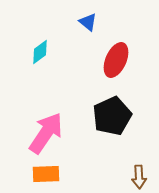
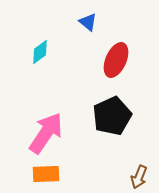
brown arrow: rotated 25 degrees clockwise
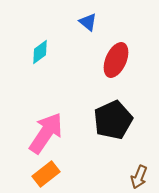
black pentagon: moved 1 px right, 4 px down
orange rectangle: rotated 36 degrees counterclockwise
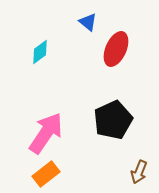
red ellipse: moved 11 px up
brown arrow: moved 5 px up
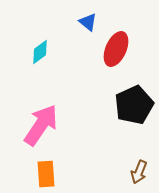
black pentagon: moved 21 px right, 15 px up
pink arrow: moved 5 px left, 8 px up
orange rectangle: rotated 56 degrees counterclockwise
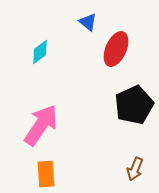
brown arrow: moved 4 px left, 3 px up
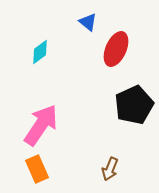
brown arrow: moved 25 px left
orange rectangle: moved 9 px left, 5 px up; rotated 20 degrees counterclockwise
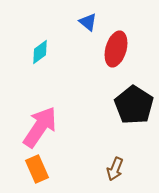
red ellipse: rotated 8 degrees counterclockwise
black pentagon: rotated 15 degrees counterclockwise
pink arrow: moved 1 px left, 2 px down
brown arrow: moved 5 px right
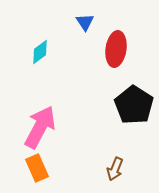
blue triangle: moved 3 px left; rotated 18 degrees clockwise
red ellipse: rotated 8 degrees counterclockwise
pink arrow: rotated 6 degrees counterclockwise
orange rectangle: moved 1 px up
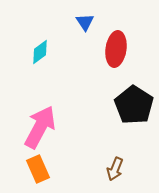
orange rectangle: moved 1 px right, 1 px down
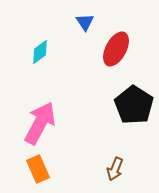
red ellipse: rotated 20 degrees clockwise
pink arrow: moved 4 px up
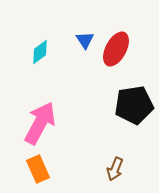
blue triangle: moved 18 px down
black pentagon: rotated 30 degrees clockwise
